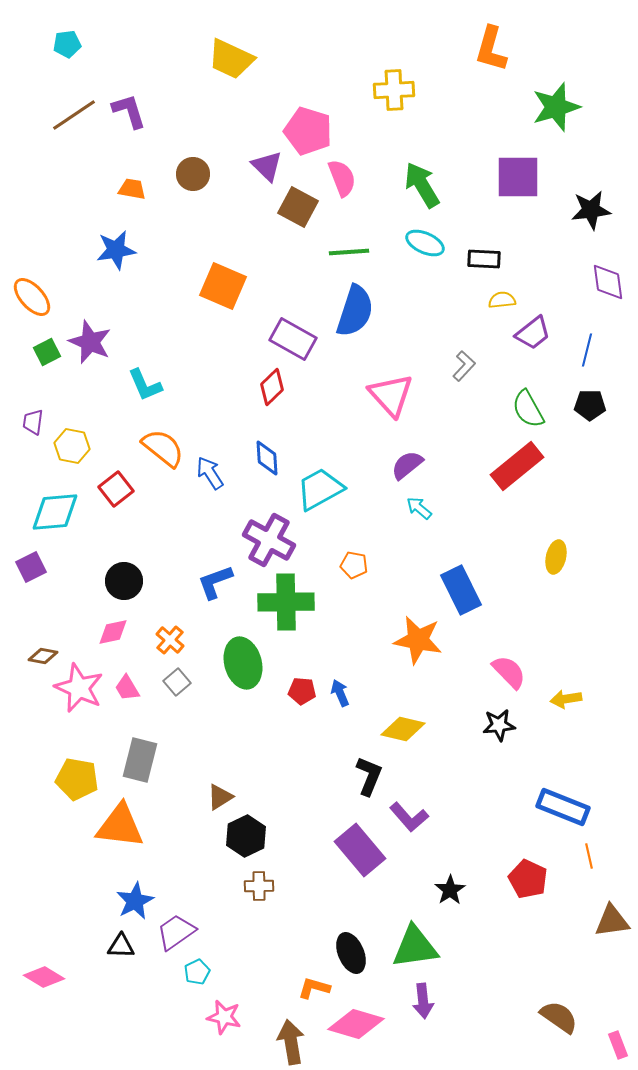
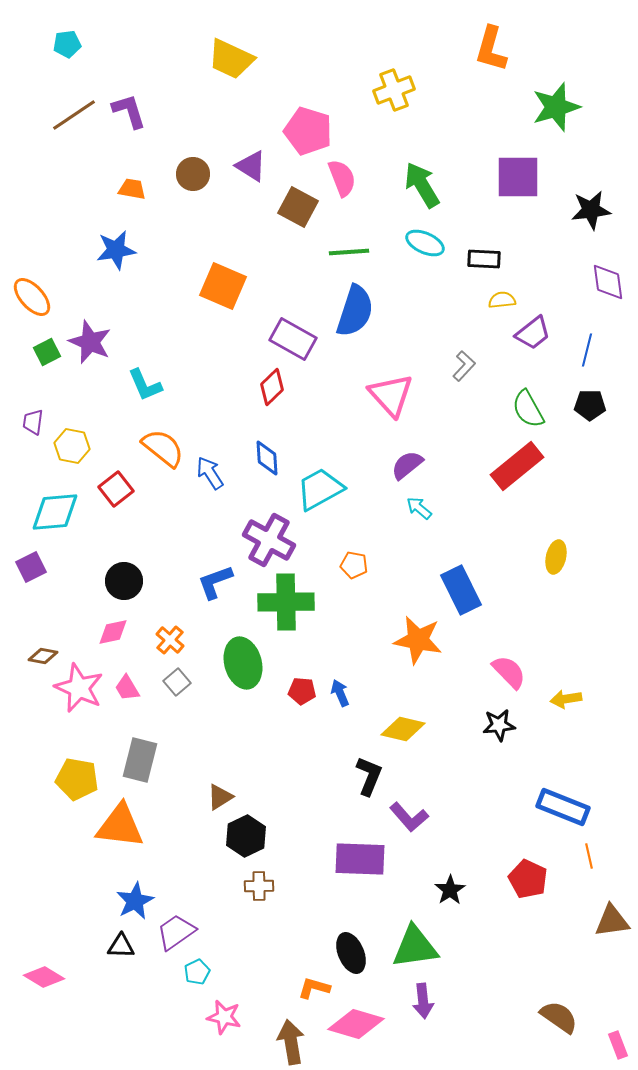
yellow cross at (394, 90): rotated 18 degrees counterclockwise
purple triangle at (267, 166): moved 16 px left; rotated 12 degrees counterclockwise
purple rectangle at (360, 850): moved 9 px down; rotated 48 degrees counterclockwise
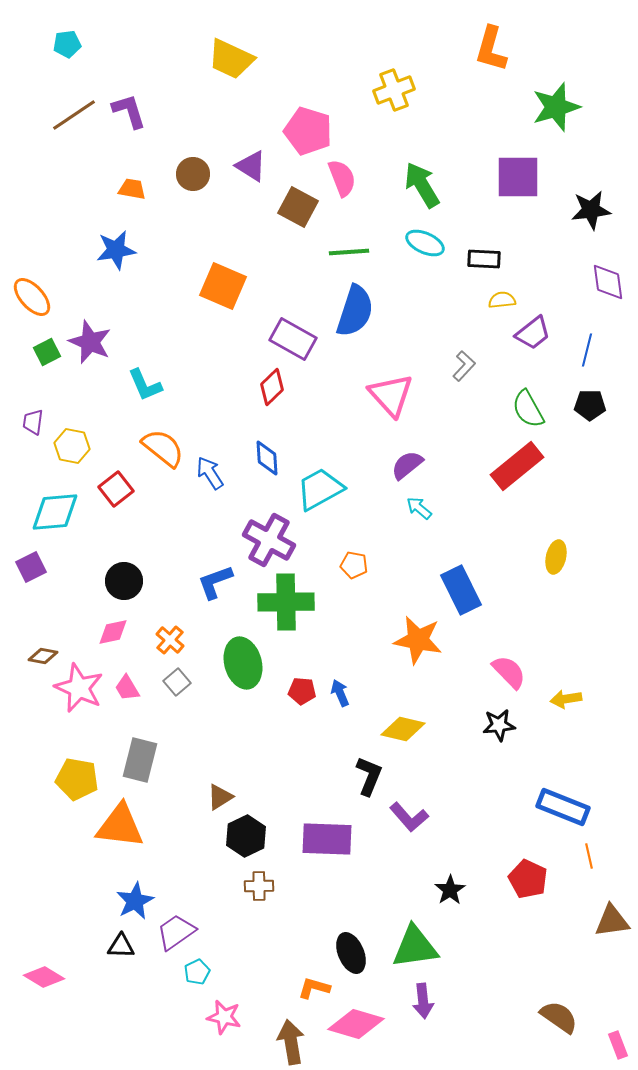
purple rectangle at (360, 859): moved 33 px left, 20 px up
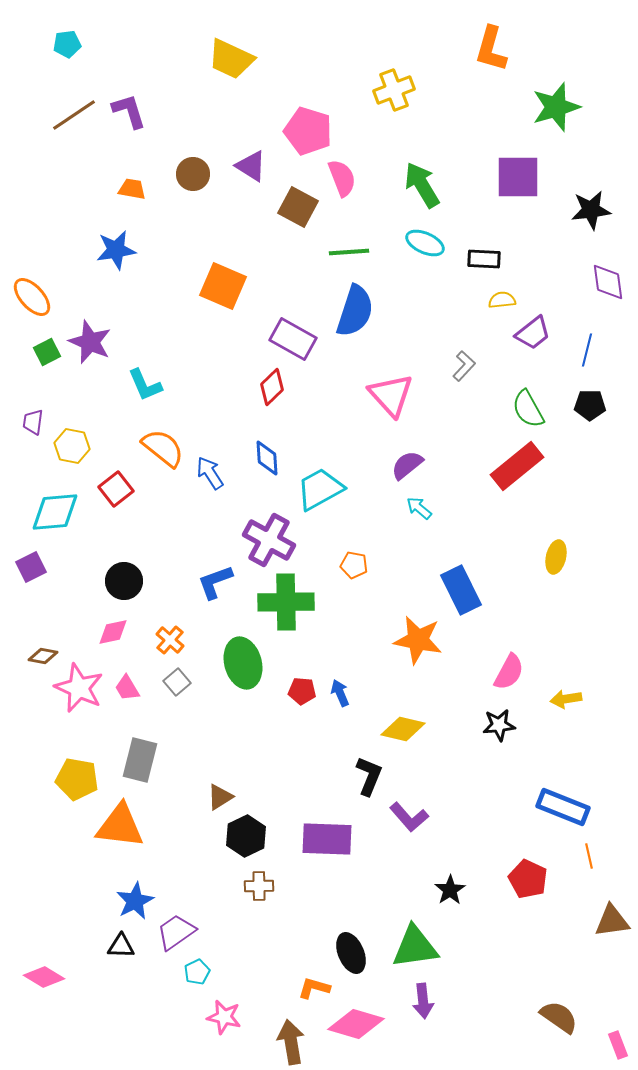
pink semicircle at (509, 672): rotated 72 degrees clockwise
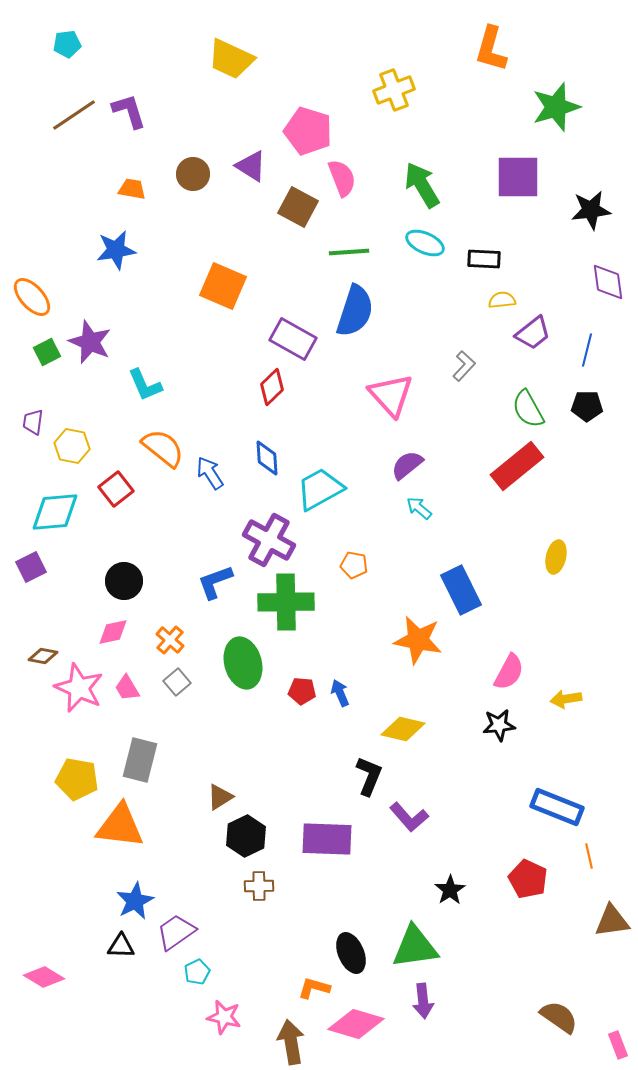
black pentagon at (590, 405): moved 3 px left, 1 px down
blue rectangle at (563, 807): moved 6 px left
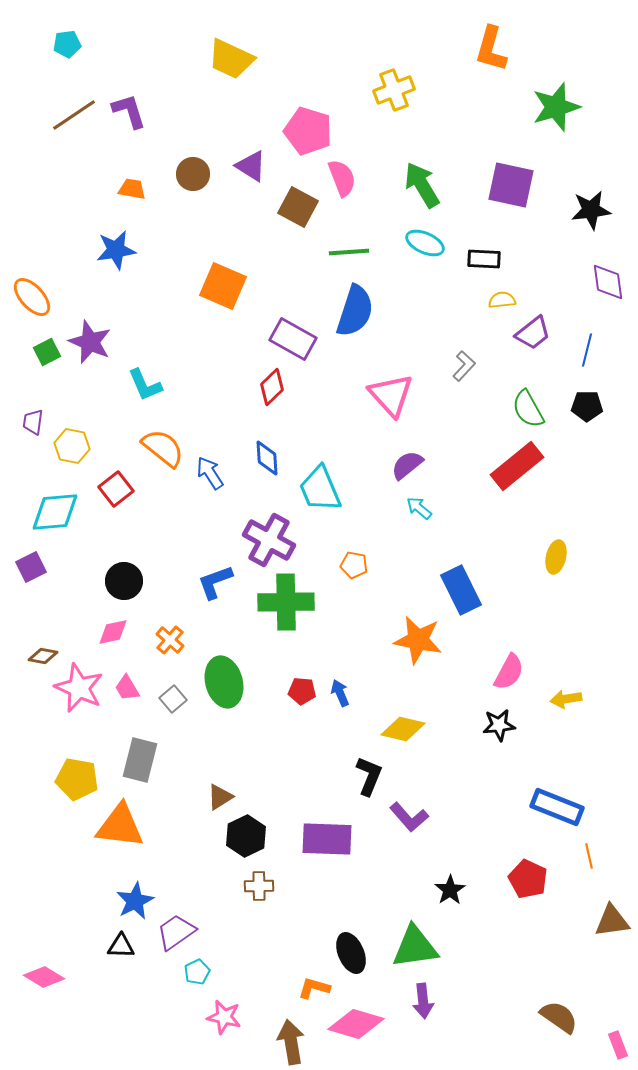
purple square at (518, 177): moved 7 px left, 8 px down; rotated 12 degrees clockwise
cyan trapezoid at (320, 489): rotated 84 degrees counterclockwise
green ellipse at (243, 663): moved 19 px left, 19 px down
gray square at (177, 682): moved 4 px left, 17 px down
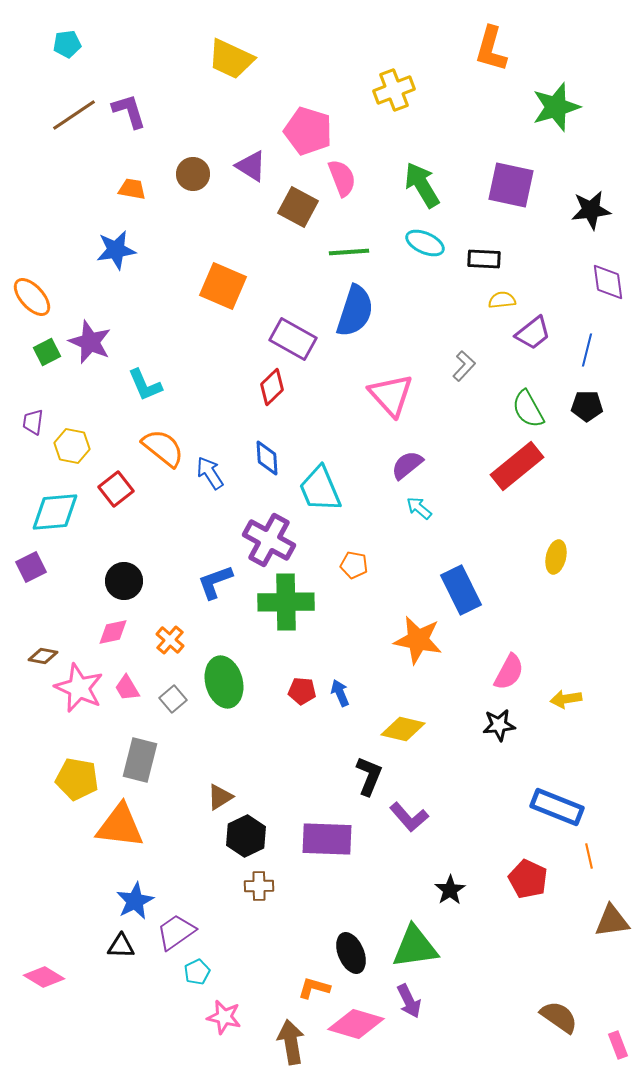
purple arrow at (423, 1001): moved 14 px left; rotated 20 degrees counterclockwise
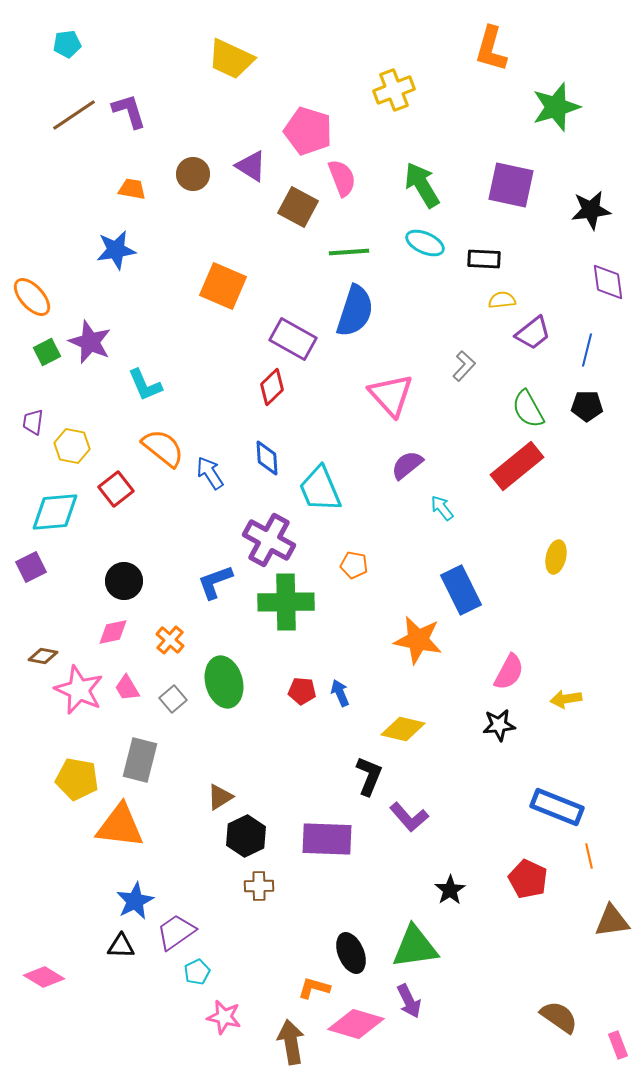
cyan arrow at (419, 508): moved 23 px right; rotated 12 degrees clockwise
pink star at (79, 688): moved 2 px down
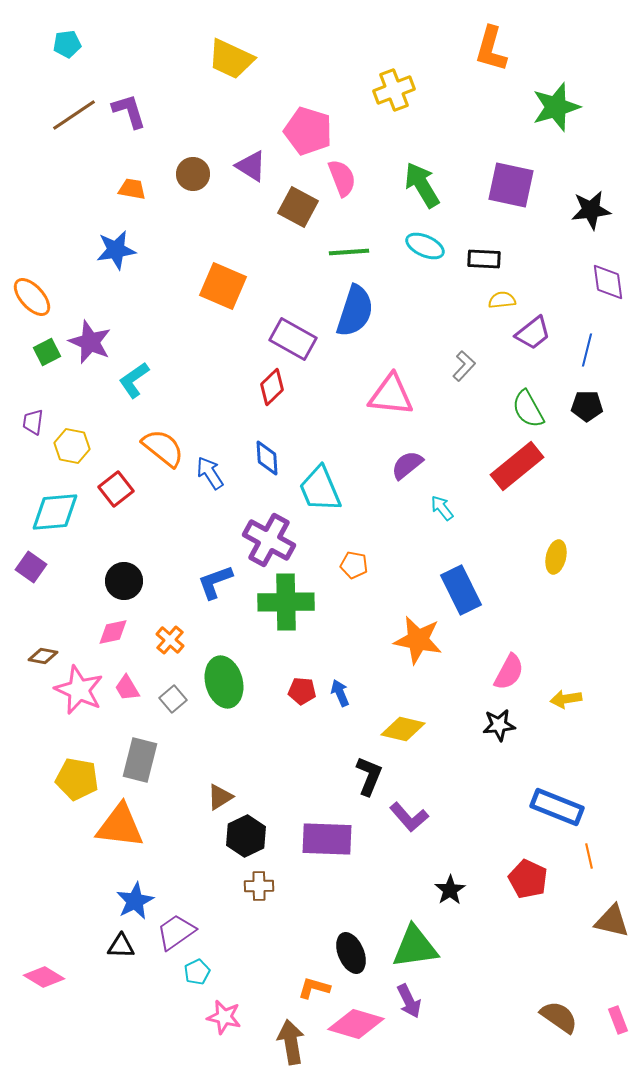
cyan ellipse at (425, 243): moved 3 px down
cyan L-shape at (145, 385): moved 11 px left, 5 px up; rotated 78 degrees clockwise
pink triangle at (391, 395): rotated 42 degrees counterclockwise
purple square at (31, 567): rotated 28 degrees counterclockwise
brown triangle at (612, 921): rotated 21 degrees clockwise
pink rectangle at (618, 1045): moved 25 px up
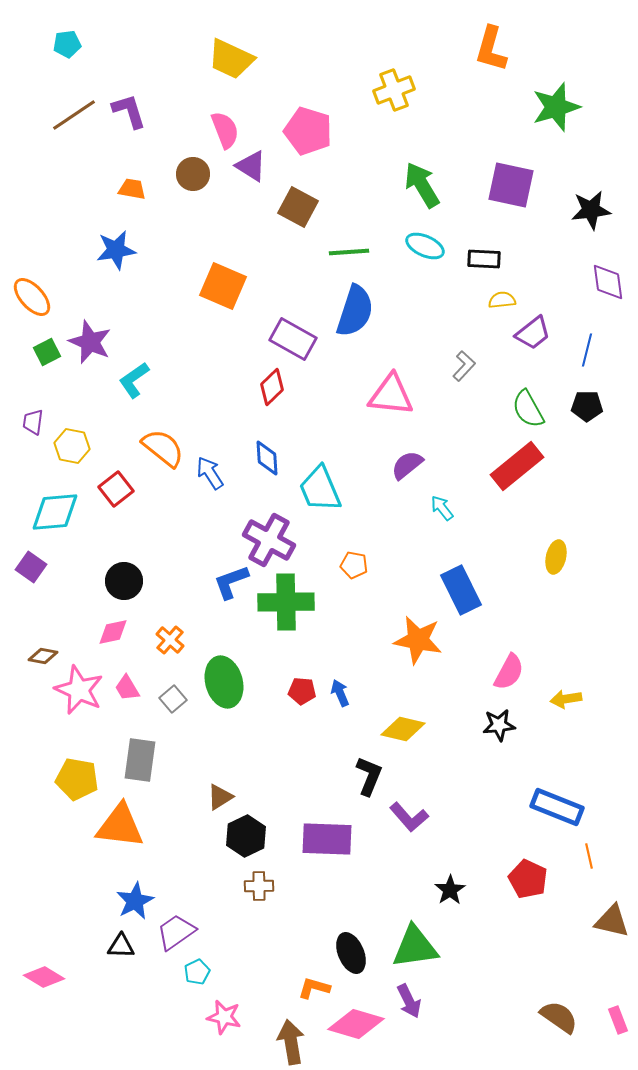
pink semicircle at (342, 178): moved 117 px left, 48 px up
blue L-shape at (215, 582): moved 16 px right
gray rectangle at (140, 760): rotated 6 degrees counterclockwise
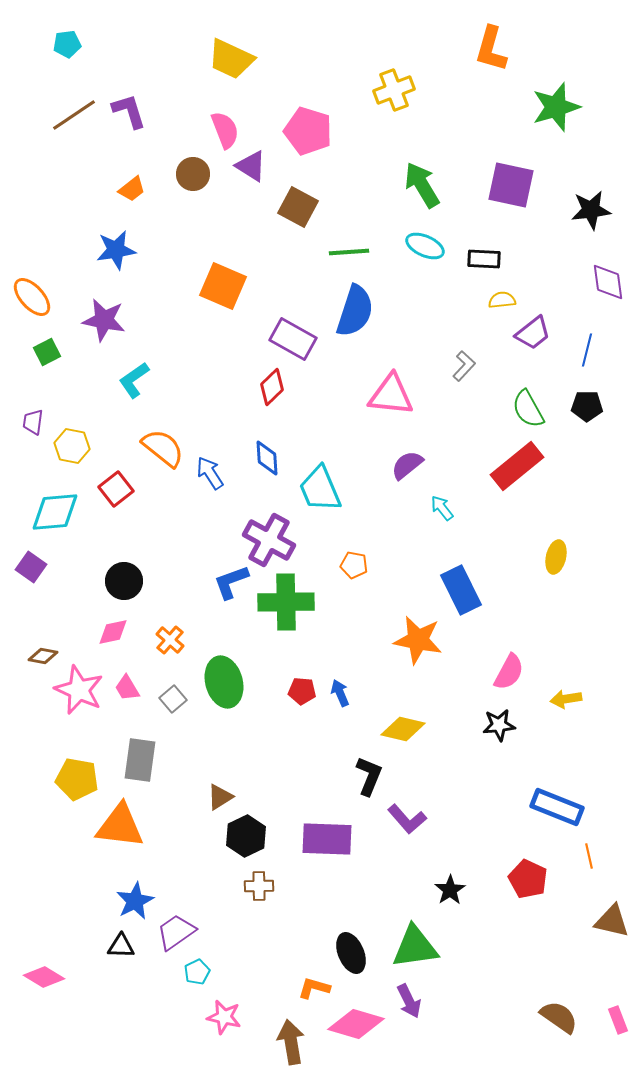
orange trapezoid at (132, 189): rotated 132 degrees clockwise
purple star at (90, 342): moved 14 px right, 22 px up; rotated 12 degrees counterclockwise
purple L-shape at (409, 817): moved 2 px left, 2 px down
